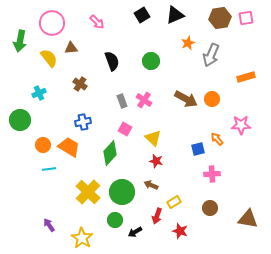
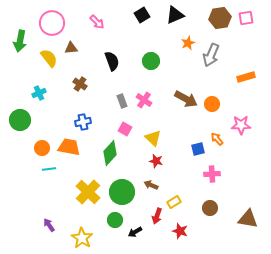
orange circle at (212, 99): moved 5 px down
orange circle at (43, 145): moved 1 px left, 3 px down
orange trapezoid at (69, 147): rotated 20 degrees counterclockwise
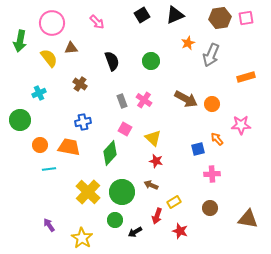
orange circle at (42, 148): moved 2 px left, 3 px up
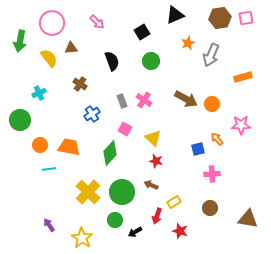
black square at (142, 15): moved 17 px down
orange rectangle at (246, 77): moved 3 px left
blue cross at (83, 122): moved 9 px right, 8 px up; rotated 21 degrees counterclockwise
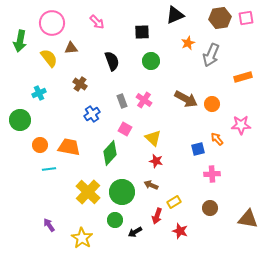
black square at (142, 32): rotated 28 degrees clockwise
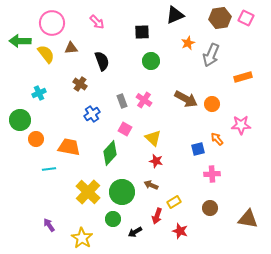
pink square at (246, 18): rotated 35 degrees clockwise
green arrow at (20, 41): rotated 80 degrees clockwise
yellow semicircle at (49, 58): moved 3 px left, 4 px up
black semicircle at (112, 61): moved 10 px left
orange circle at (40, 145): moved 4 px left, 6 px up
green circle at (115, 220): moved 2 px left, 1 px up
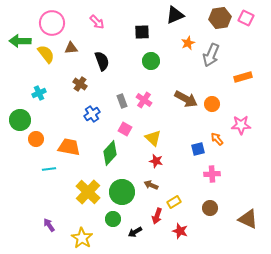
brown triangle at (248, 219): rotated 15 degrees clockwise
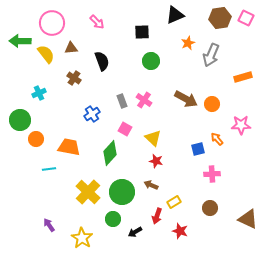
brown cross at (80, 84): moved 6 px left, 6 px up
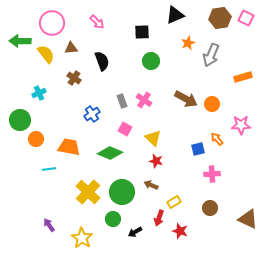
green diamond at (110, 153): rotated 70 degrees clockwise
red arrow at (157, 216): moved 2 px right, 2 px down
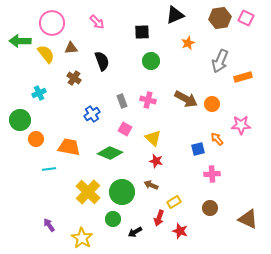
gray arrow at (211, 55): moved 9 px right, 6 px down
pink cross at (144, 100): moved 4 px right; rotated 21 degrees counterclockwise
